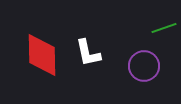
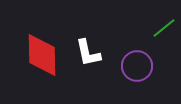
green line: rotated 20 degrees counterclockwise
purple circle: moved 7 px left
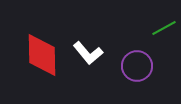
green line: rotated 10 degrees clockwise
white L-shape: rotated 28 degrees counterclockwise
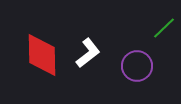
green line: rotated 15 degrees counterclockwise
white L-shape: rotated 88 degrees counterclockwise
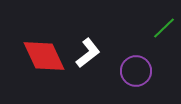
red diamond: moved 2 px right, 1 px down; rotated 24 degrees counterclockwise
purple circle: moved 1 px left, 5 px down
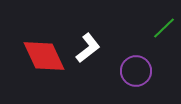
white L-shape: moved 5 px up
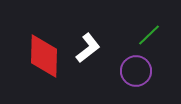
green line: moved 15 px left, 7 px down
red diamond: rotated 27 degrees clockwise
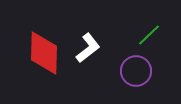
red diamond: moved 3 px up
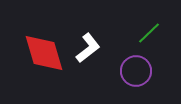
green line: moved 2 px up
red diamond: rotated 18 degrees counterclockwise
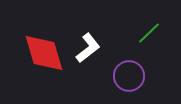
purple circle: moved 7 px left, 5 px down
